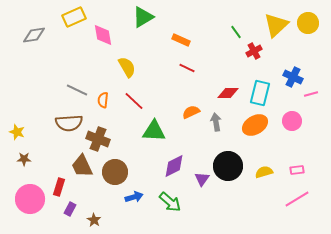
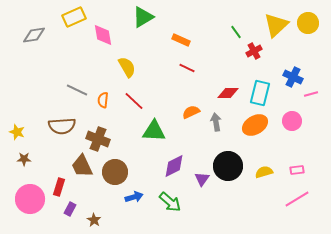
brown semicircle at (69, 123): moved 7 px left, 3 px down
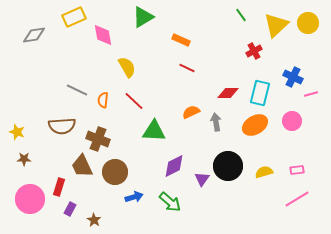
green line at (236, 32): moved 5 px right, 17 px up
